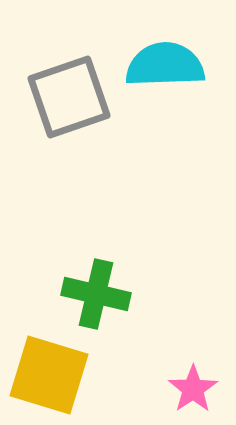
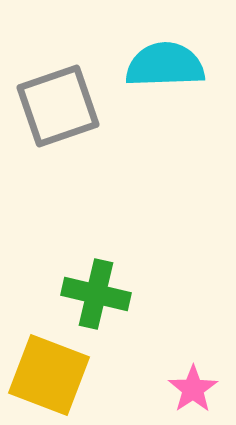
gray square: moved 11 px left, 9 px down
yellow square: rotated 4 degrees clockwise
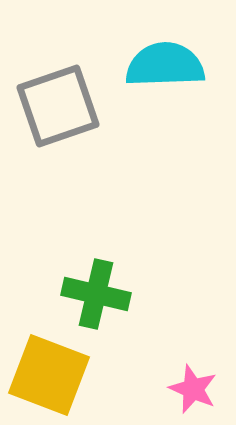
pink star: rotated 15 degrees counterclockwise
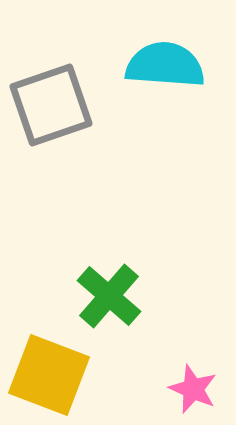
cyan semicircle: rotated 6 degrees clockwise
gray square: moved 7 px left, 1 px up
green cross: moved 13 px right, 2 px down; rotated 28 degrees clockwise
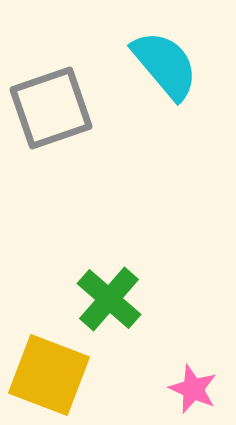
cyan semicircle: rotated 46 degrees clockwise
gray square: moved 3 px down
green cross: moved 3 px down
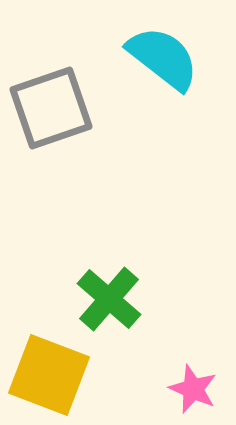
cyan semicircle: moved 2 px left, 7 px up; rotated 12 degrees counterclockwise
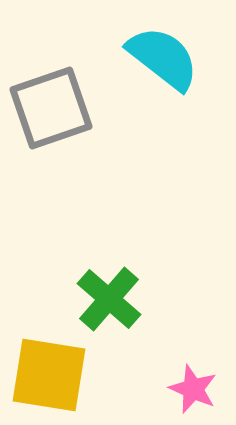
yellow square: rotated 12 degrees counterclockwise
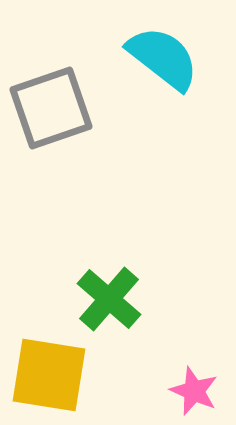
pink star: moved 1 px right, 2 px down
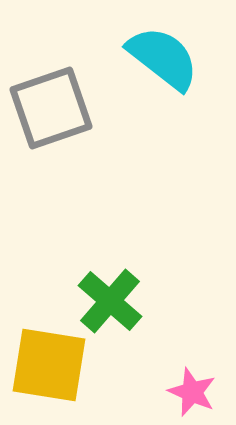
green cross: moved 1 px right, 2 px down
yellow square: moved 10 px up
pink star: moved 2 px left, 1 px down
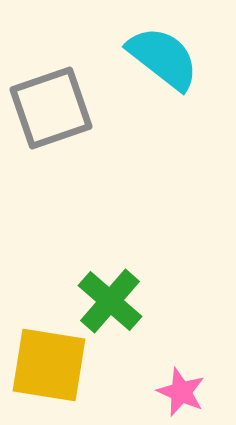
pink star: moved 11 px left
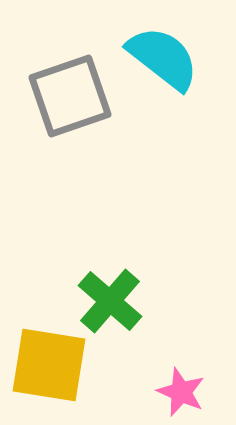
gray square: moved 19 px right, 12 px up
